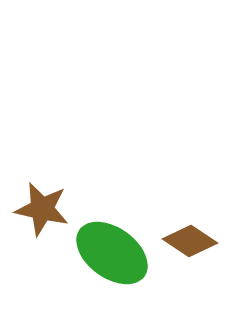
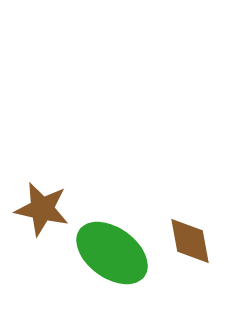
brown diamond: rotated 46 degrees clockwise
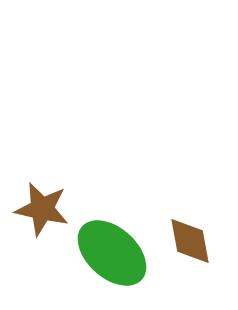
green ellipse: rotated 6 degrees clockwise
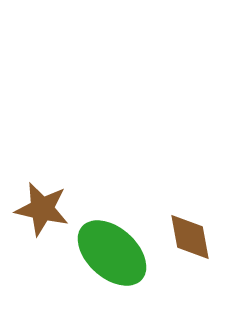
brown diamond: moved 4 px up
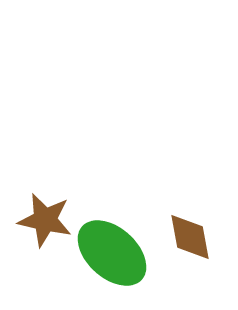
brown star: moved 3 px right, 11 px down
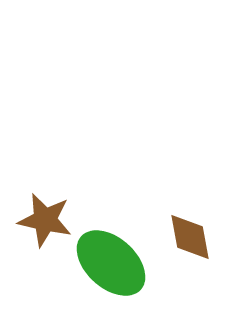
green ellipse: moved 1 px left, 10 px down
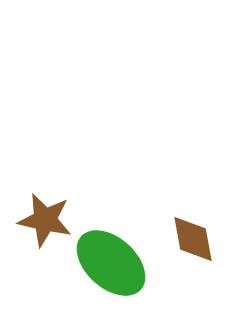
brown diamond: moved 3 px right, 2 px down
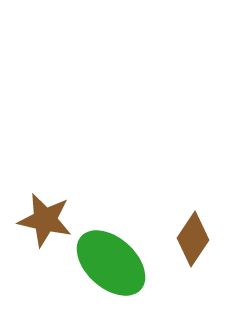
brown diamond: rotated 44 degrees clockwise
